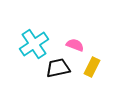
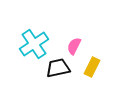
pink semicircle: moved 1 px left, 1 px down; rotated 84 degrees counterclockwise
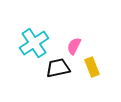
cyan cross: moved 1 px up
yellow rectangle: rotated 48 degrees counterclockwise
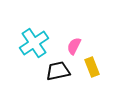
black trapezoid: moved 3 px down
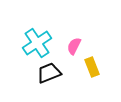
cyan cross: moved 3 px right
black trapezoid: moved 9 px left, 2 px down; rotated 10 degrees counterclockwise
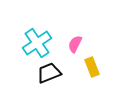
pink semicircle: moved 1 px right, 2 px up
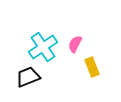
cyan cross: moved 6 px right, 4 px down
black trapezoid: moved 21 px left, 4 px down
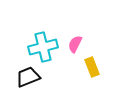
cyan cross: rotated 20 degrees clockwise
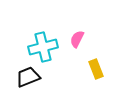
pink semicircle: moved 2 px right, 5 px up
yellow rectangle: moved 4 px right, 2 px down
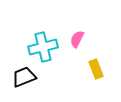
black trapezoid: moved 4 px left
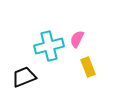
cyan cross: moved 6 px right, 1 px up
yellow rectangle: moved 8 px left, 2 px up
